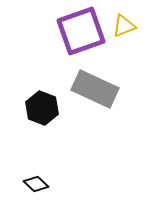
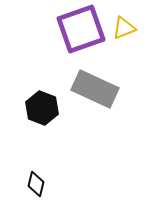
yellow triangle: moved 2 px down
purple square: moved 2 px up
black diamond: rotated 60 degrees clockwise
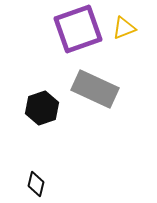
purple square: moved 3 px left
black hexagon: rotated 20 degrees clockwise
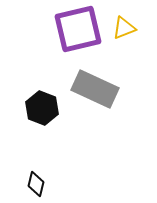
purple square: rotated 6 degrees clockwise
black hexagon: rotated 20 degrees counterclockwise
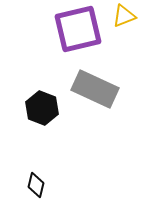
yellow triangle: moved 12 px up
black diamond: moved 1 px down
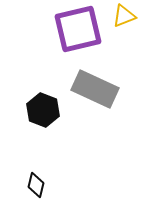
black hexagon: moved 1 px right, 2 px down
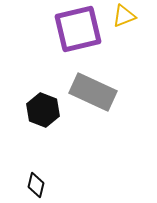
gray rectangle: moved 2 px left, 3 px down
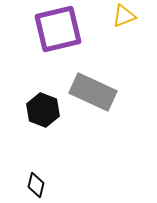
purple square: moved 20 px left
